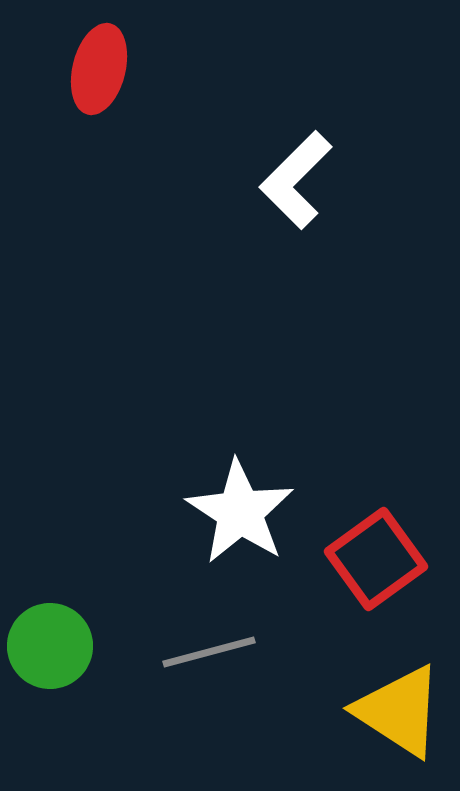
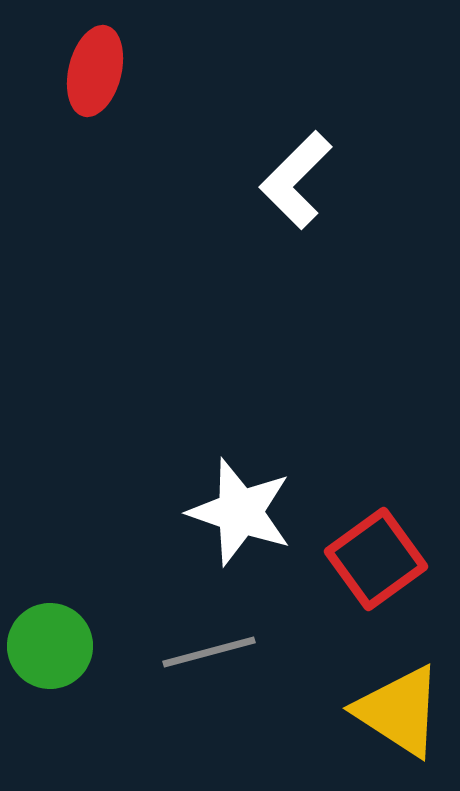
red ellipse: moved 4 px left, 2 px down
white star: rotated 14 degrees counterclockwise
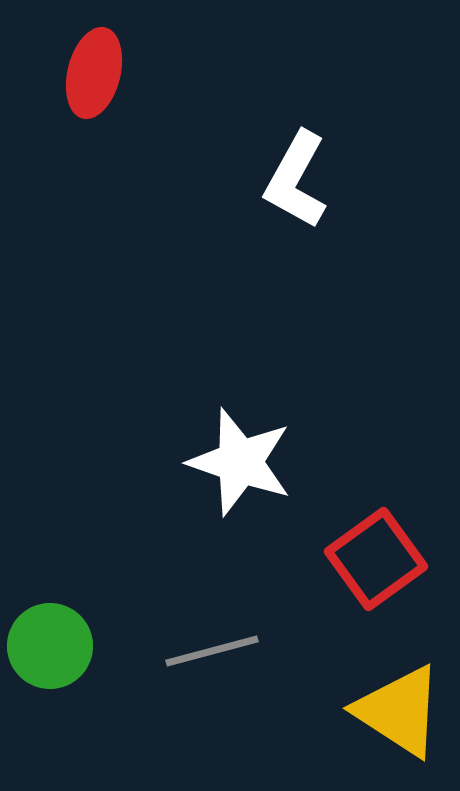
red ellipse: moved 1 px left, 2 px down
white L-shape: rotated 16 degrees counterclockwise
white star: moved 50 px up
gray line: moved 3 px right, 1 px up
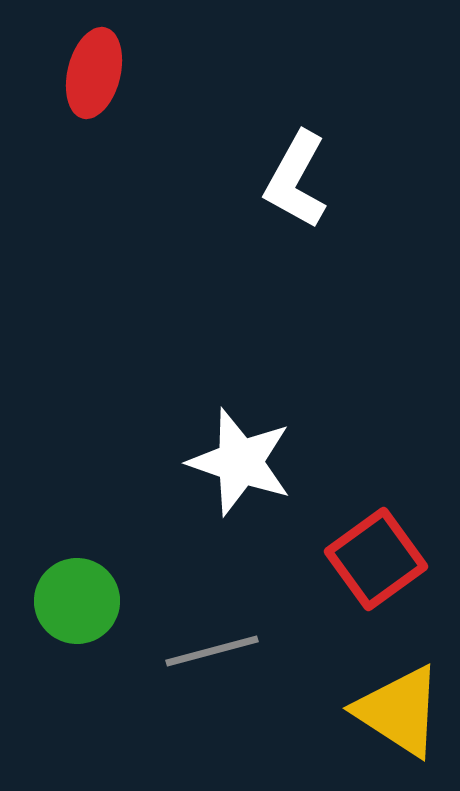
green circle: moved 27 px right, 45 px up
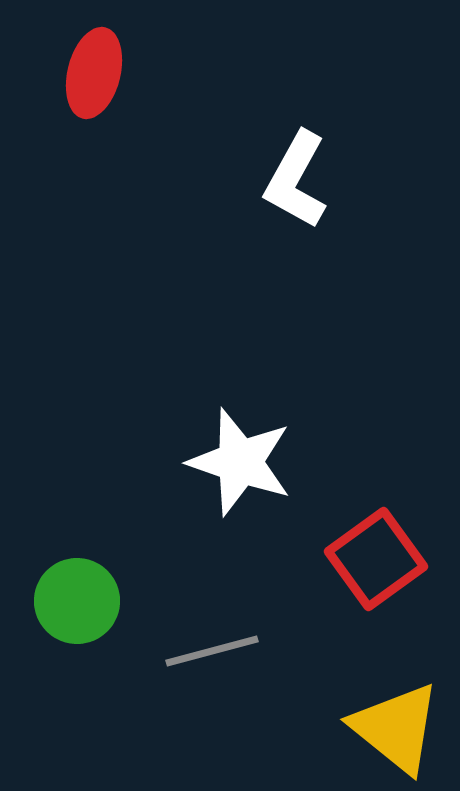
yellow triangle: moved 3 px left, 17 px down; rotated 6 degrees clockwise
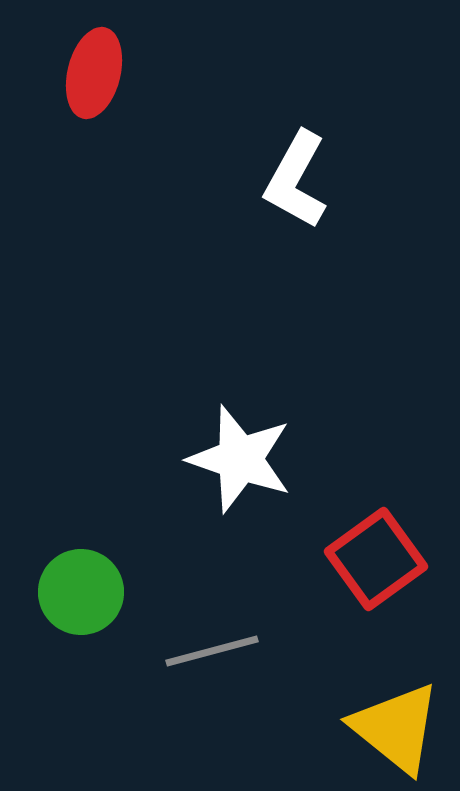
white star: moved 3 px up
green circle: moved 4 px right, 9 px up
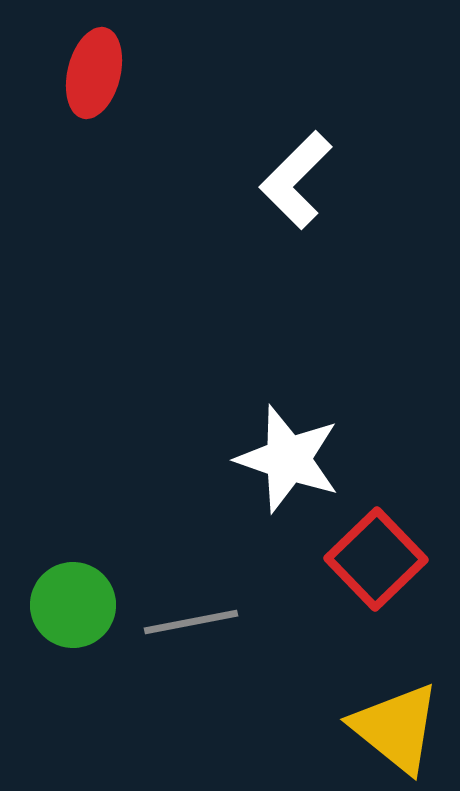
white L-shape: rotated 16 degrees clockwise
white star: moved 48 px right
red square: rotated 8 degrees counterclockwise
green circle: moved 8 px left, 13 px down
gray line: moved 21 px left, 29 px up; rotated 4 degrees clockwise
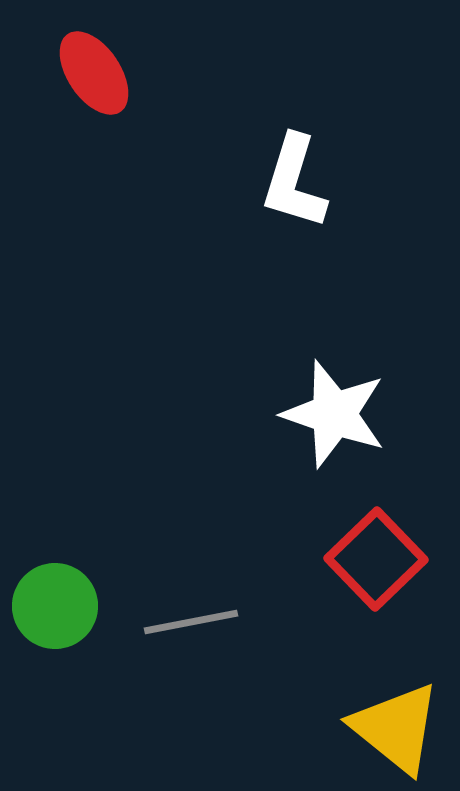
red ellipse: rotated 48 degrees counterclockwise
white L-shape: moved 2 px left, 2 px down; rotated 28 degrees counterclockwise
white star: moved 46 px right, 45 px up
green circle: moved 18 px left, 1 px down
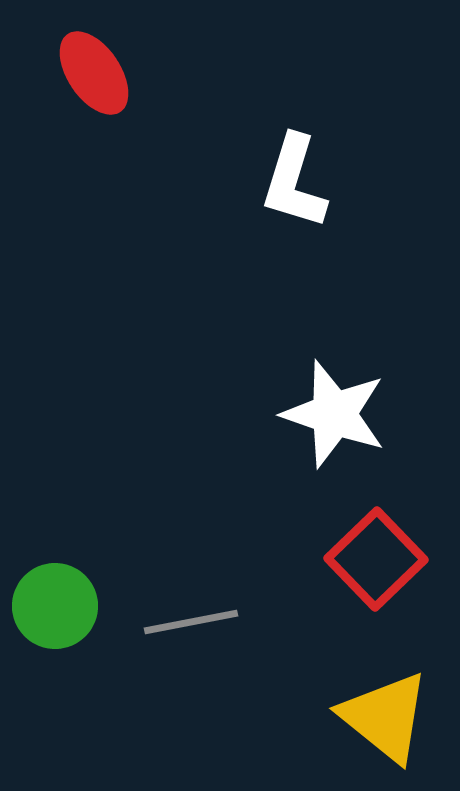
yellow triangle: moved 11 px left, 11 px up
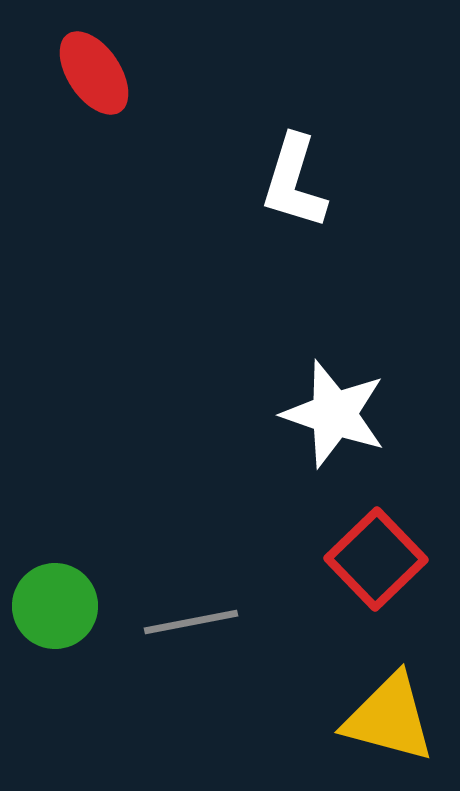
yellow triangle: moved 4 px right, 1 px down; rotated 24 degrees counterclockwise
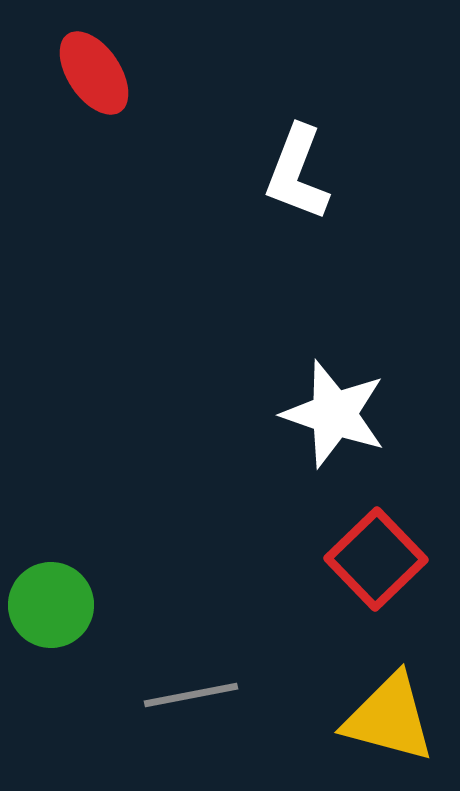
white L-shape: moved 3 px right, 9 px up; rotated 4 degrees clockwise
green circle: moved 4 px left, 1 px up
gray line: moved 73 px down
